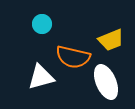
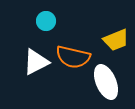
cyan circle: moved 4 px right, 3 px up
yellow trapezoid: moved 5 px right
white triangle: moved 5 px left, 15 px up; rotated 12 degrees counterclockwise
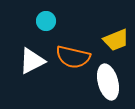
white triangle: moved 4 px left, 1 px up
white ellipse: moved 2 px right; rotated 8 degrees clockwise
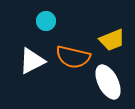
yellow trapezoid: moved 4 px left
white ellipse: rotated 12 degrees counterclockwise
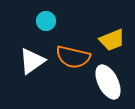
white triangle: rotated 8 degrees counterclockwise
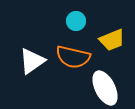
cyan circle: moved 30 px right
white ellipse: moved 3 px left, 6 px down
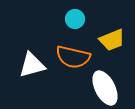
cyan circle: moved 1 px left, 2 px up
white triangle: moved 4 px down; rotated 20 degrees clockwise
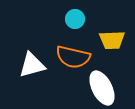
yellow trapezoid: rotated 20 degrees clockwise
white ellipse: moved 3 px left
